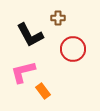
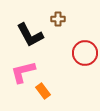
brown cross: moved 1 px down
red circle: moved 12 px right, 4 px down
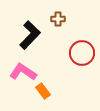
black L-shape: rotated 108 degrees counterclockwise
red circle: moved 3 px left
pink L-shape: rotated 48 degrees clockwise
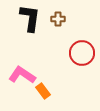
black L-shape: moved 17 px up; rotated 36 degrees counterclockwise
pink L-shape: moved 1 px left, 3 px down
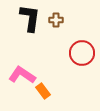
brown cross: moved 2 px left, 1 px down
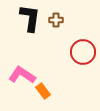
red circle: moved 1 px right, 1 px up
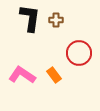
red circle: moved 4 px left, 1 px down
orange rectangle: moved 11 px right, 16 px up
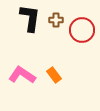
red circle: moved 3 px right, 23 px up
